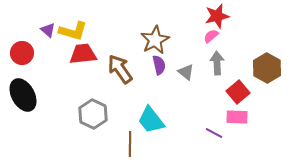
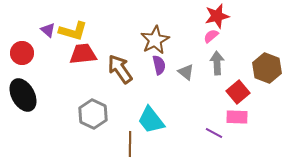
brown hexagon: rotated 8 degrees counterclockwise
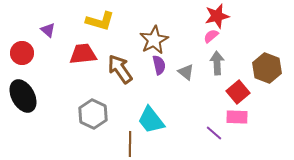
yellow L-shape: moved 27 px right, 10 px up
brown star: moved 1 px left
black ellipse: moved 1 px down
purple line: rotated 12 degrees clockwise
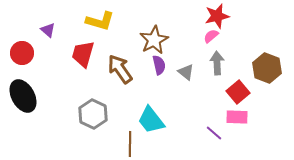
red trapezoid: rotated 68 degrees counterclockwise
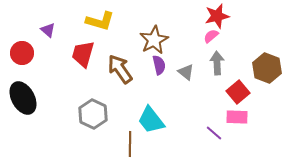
black ellipse: moved 2 px down
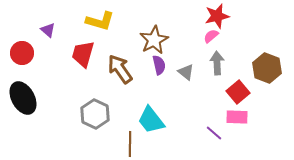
gray hexagon: moved 2 px right
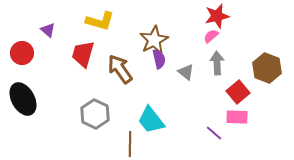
purple semicircle: moved 6 px up
black ellipse: moved 1 px down
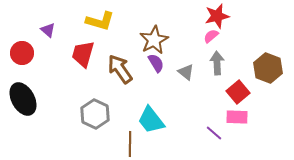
purple semicircle: moved 3 px left, 4 px down; rotated 18 degrees counterclockwise
brown hexagon: moved 1 px right
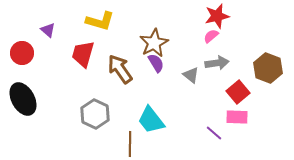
brown star: moved 3 px down
gray arrow: rotated 85 degrees clockwise
gray triangle: moved 5 px right, 3 px down
